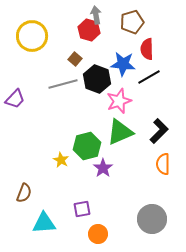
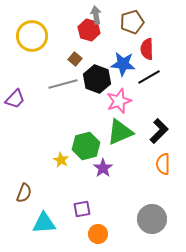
green hexagon: moved 1 px left
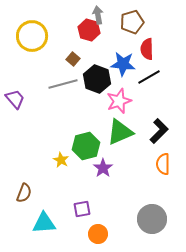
gray arrow: moved 2 px right
brown square: moved 2 px left
purple trapezoid: rotated 85 degrees counterclockwise
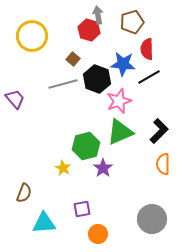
yellow star: moved 2 px right, 8 px down
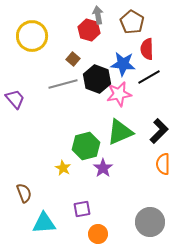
brown pentagon: rotated 25 degrees counterclockwise
pink star: moved 7 px up; rotated 10 degrees clockwise
brown semicircle: rotated 42 degrees counterclockwise
gray circle: moved 2 px left, 3 px down
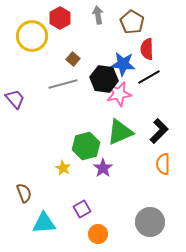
red hexagon: moved 29 px left, 12 px up; rotated 15 degrees clockwise
black hexagon: moved 7 px right; rotated 12 degrees counterclockwise
purple square: rotated 18 degrees counterclockwise
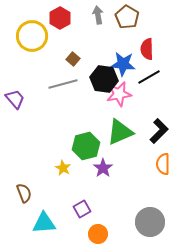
brown pentagon: moved 5 px left, 5 px up
